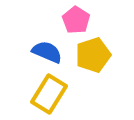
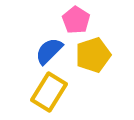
blue semicircle: moved 2 px right, 1 px up; rotated 68 degrees counterclockwise
yellow rectangle: moved 2 px up
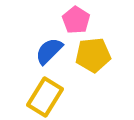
yellow pentagon: rotated 12 degrees clockwise
yellow rectangle: moved 4 px left, 5 px down
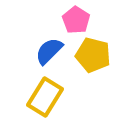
yellow pentagon: rotated 20 degrees clockwise
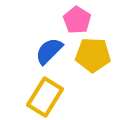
pink pentagon: moved 1 px right
yellow pentagon: rotated 12 degrees counterclockwise
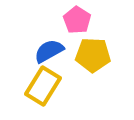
blue semicircle: rotated 16 degrees clockwise
yellow rectangle: moved 2 px left, 11 px up
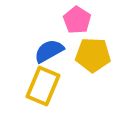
yellow rectangle: rotated 9 degrees counterclockwise
